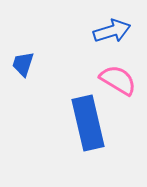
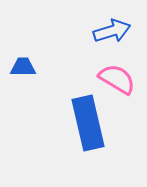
blue trapezoid: moved 3 px down; rotated 72 degrees clockwise
pink semicircle: moved 1 px left, 1 px up
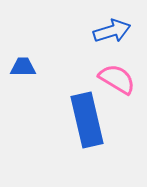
blue rectangle: moved 1 px left, 3 px up
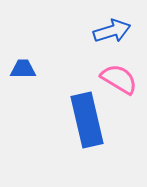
blue trapezoid: moved 2 px down
pink semicircle: moved 2 px right
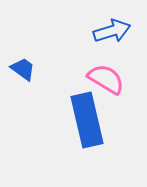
blue trapezoid: rotated 36 degrees clockwise
pink semicircle: moved 13 px left
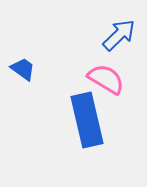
blue arrow: moved 7 px right, 4 px down; rotated 27 degrees counterclockwise
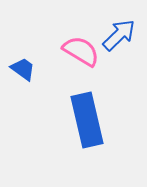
pink semicircle: moved 25 px left, 28 px up
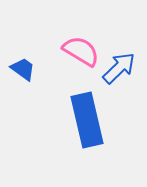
blue arrow: moved 33 px down
